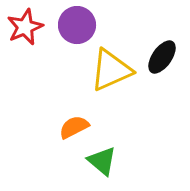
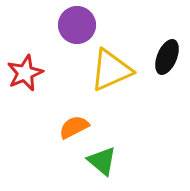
red star: moved 46 px down
black ellipse: moved 5 px right; rotated 12 degrees counterclockwise
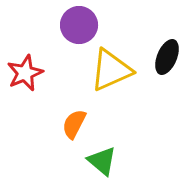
purple circle: moved 2 px right
orange semicircle: moved 3 px up; rotated 36 degrees counterclockwise
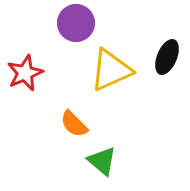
purple circle: moved 3 px left, 2 px up
orange semicircle: rotated 72 degrees counterclockwise
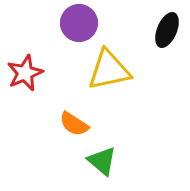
purple circle: moved 3 px right
black ellipse: moved 27 px up
yellow triangle: moved 2 px left; rotated 12 degrees clockwise
orange semicircle: rotated 12 degrees counterclockwise
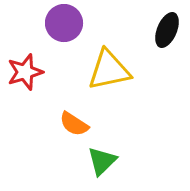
purple circle: moved 15 px left
red star: moved 1 px up; rotated 6 degrees clockwise
green triangle: rotated 36 degrees clockwise
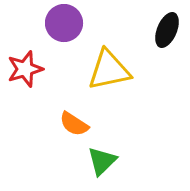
red star: moved 3 px up
